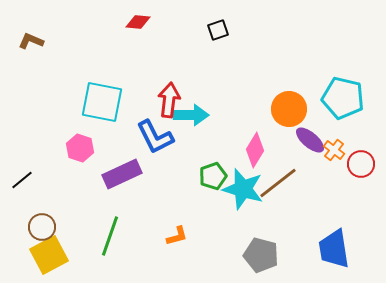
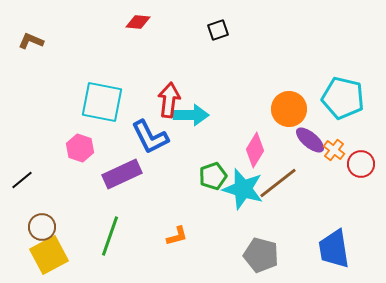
blue L-shape: moved 5 px left
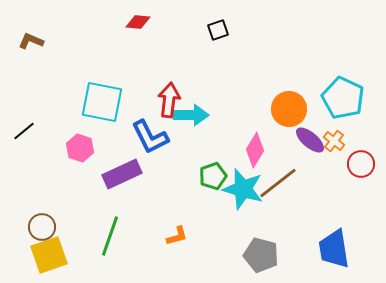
cyan pentagon: rotated 12 degrees clockwise
orange cross: moved 9 px up
black line: moved 2 px right, 49 px up
yellow square: rotated 9 degrees clockwise
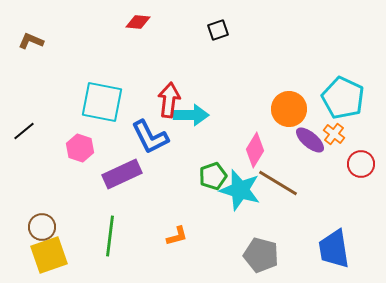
orange cross: moved 7 px up
brown line: rotated 69 degrees clockwise
cyan star: moved 3 px left, 1 px down
green line: rotated 12 degrees counterclockwise
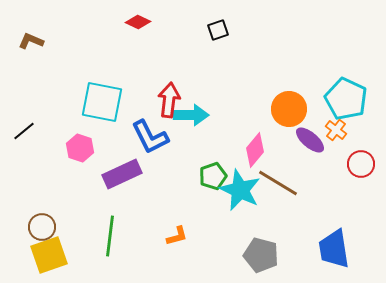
red diamond: rotated 20 degrees clockwise
cyan pentagon: moved 3 px right, 1 px down
orange cross: moved 2 px right, 4 px up
pink diamond: rotated 8 degrees clockwise
cyan star: rotated 9 degrees clockwise
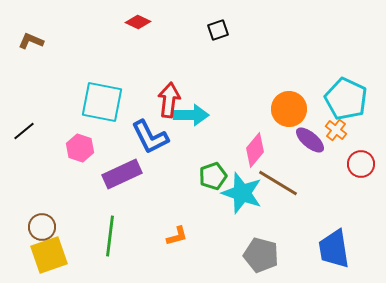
cyan star: moved 2 px right, 3 px down; rotated 6 degrees counterclockwise
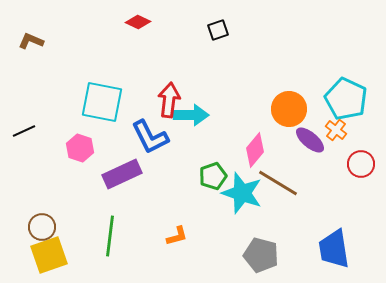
black line: rotated 15 degrees clockwise
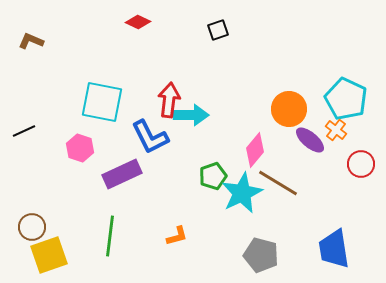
cyan star: rotated 27 degrees clockwise
brown circle: moved 10 px left
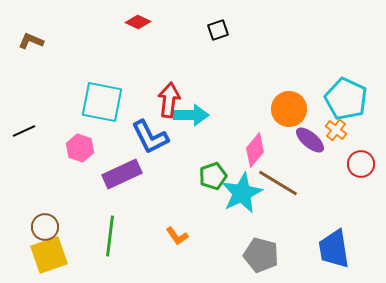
brown circle: moved 13 px right
orange L-shape: rotated 70 degrees clockwise
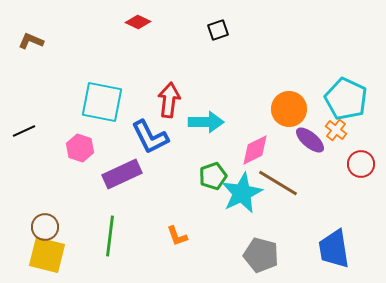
cyan arrow: moved 15 px right, 7 px down
pink diamond: rotated 24 degrees clockwise
orange L-shape: rotated 15 degrees clockwise
yellow square: moved 2 px left; rotated 33 degrees clockwise
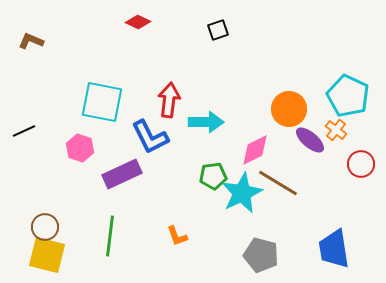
cyan pentagon: moved 2 px right, 3 px up
green pentagon: rotated 12 degrees clockwise
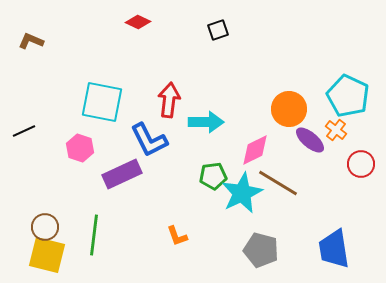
blue L-shape: moved 1 px left, 3 px down
green line: moved 16 px left, 1 px up
gray pentagon: moved 5 px up
